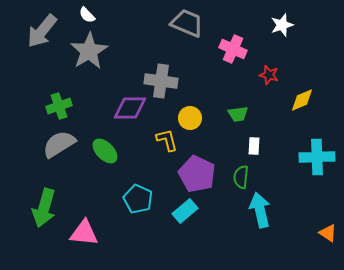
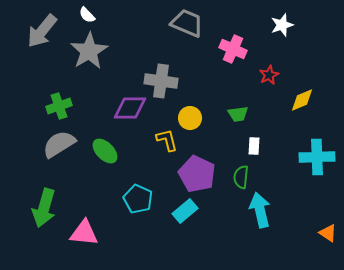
red star: rotated 30 degrees clockwise
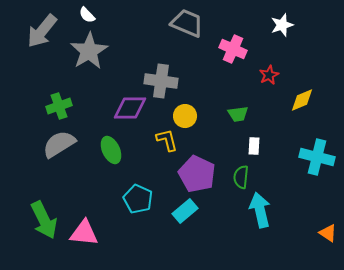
yellow circle: moved 5 px left, 2 px up
green ellipse: moved 6 px right, 1 px up; rotated 20 degrees clockwise
cyan cross: rotated 16 degrees clockwise
green arrow: moved 12 px down; rotated 42 degrees counterclockwise
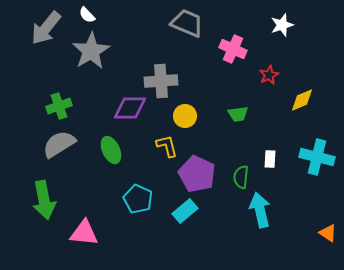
gray arrow: moved 4 px right, 3 px up
gray star: moved 2 px right
gray cross: rotated 12 degrees counterclockwise
yellow L-shape: moved 6 px down
white rectangle: moved 16 px right, 13 px down
green arrow: moved 20 px up; rotated 15 degrees clockwise
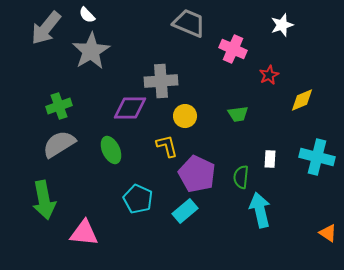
gray trapezoid: moved 2 px right
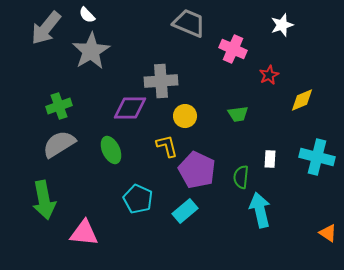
purple pentagon: moved 4 px up
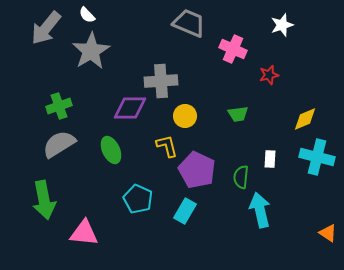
red star: rotated 12 degrees clockwise
yellow diamond: moved 3 px right, 19 px down
cyan rectangle: rotated 20 degrees counterclockwise
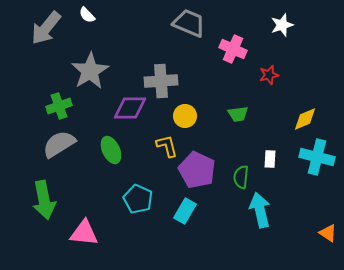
gray star: moved 1 px left, 20 px down
